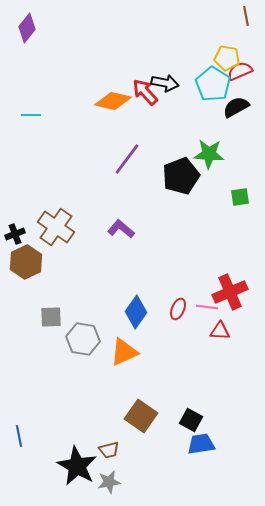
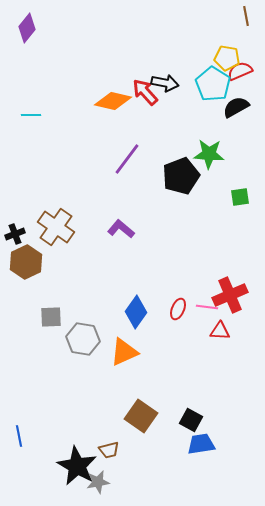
red cross: moved 3 px down
gray star: moved 11 px left
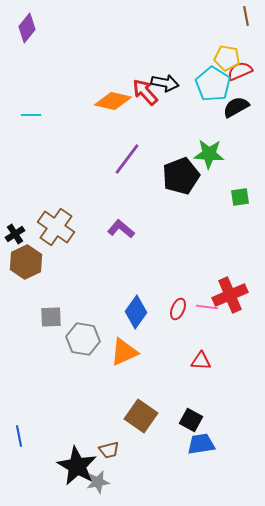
black cross: rotated 12 degrees counterclockwise
red triangle: moved 19 px left, 30 px down
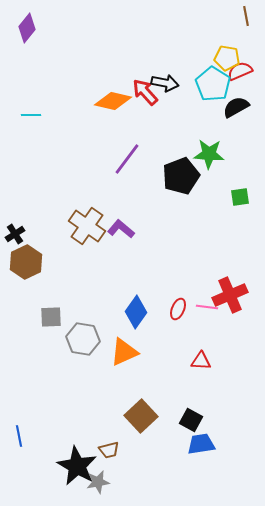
brown cross: moved 31 px right, 1 px up
brown square: rotated 12 degrees clockwise
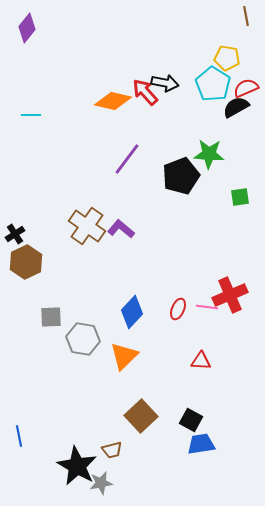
red semicircle: moved 6 px right, 17 px down
blue diamond: moved 4 px left; rotated 8 degrees clockwise
orange triangle: moved 4 px down; rotated 20 degrees counterclockwise
brown trapezoid: moved 3 px right
gray star: moved 3 px right, 1 px down
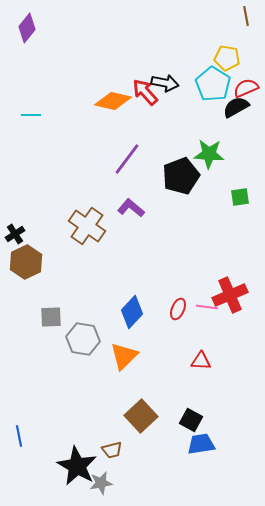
purple L-shape: moved 10 px right, 21 px up
